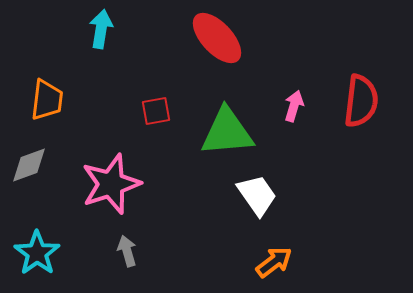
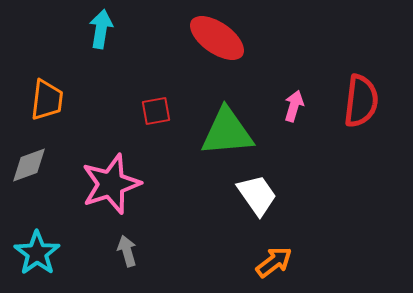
red ellipse: rotated 12 degrees counterclockwise
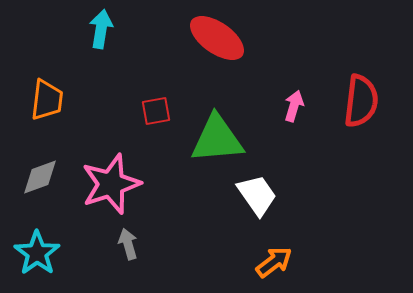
green triangle: moved 10 px left, 7 px down
gray diamond: moved 11 px right, 12 px down
gray arrow: moved 1 px right, 7 px up
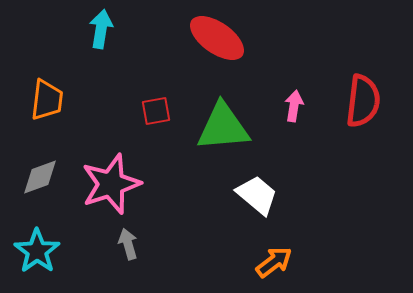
red semicircle: moved 2 px right
pink arrow: rotated 8 degrees counterclockwise
green triangle: moved 6 px right, 12 px up
white trapezoid: rotated 15 degrees counterclockwise
cyan star: moved 2 px up
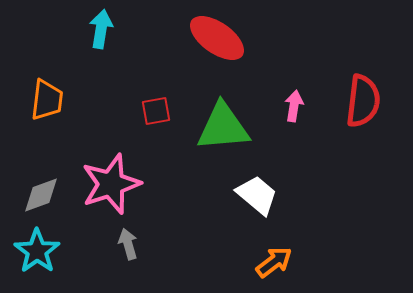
gray diamond: moved 1 px right, 18 px down
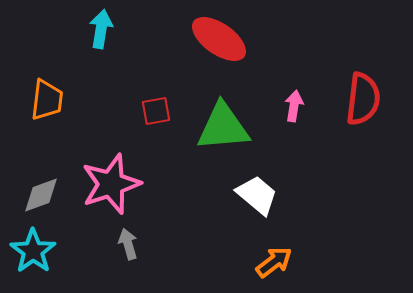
red ellipse: moved 2 px right, 1 px down
red semicircle: moved 2 px up
cyan star: moved 4 px left
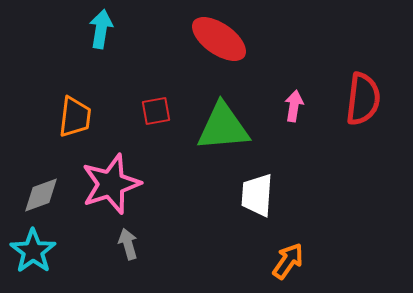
orange trapezoid: moved 28 px right, 17 px down
white trapezoid: rotated 126 degrees counterclockwise
orange arrow: moved 14 px right, 1 px up; rotated 18 degrees counterclockwise
